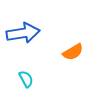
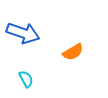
blue arrow: rotated 28 degrees clockwise
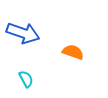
orange semicircle: rotated 130 degrees counterclockwise
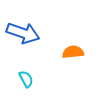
orange semicircle: rotated 25 degrees counterclockwise
